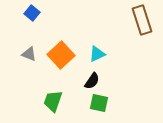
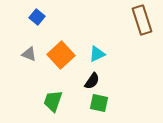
blue square: moved 5 px right, 4 px down
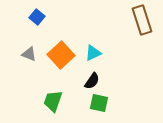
cyan triangle: moved 4 px left, 1 px up
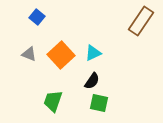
brown rectangle: moved 1 px left, 1 px down; rotated 52 degrees clockwise
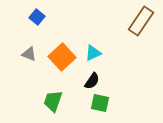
orange square: moved 1 px right, 2 px down
green square: moved 1 px right
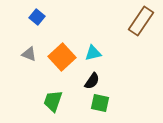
cyan triangle: rotated 12 degrees clockwise
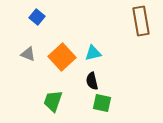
brown rectangle: rotated 44 degrees counterclockwise
gray triangle: moved 1 px left
black semicircle: rotated 132 degrees clockwise
green square: moved 2 px right
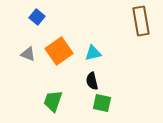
orange square: moved 3 px left, 6 px up; rotated 8 degrees clockwise
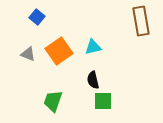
cyan triangle: moved 6 px up
black semicircle: moved 1 px right, 1 px up
green square: moved 1 px right, 2 px up; rotated 12 degrees counterclockwise
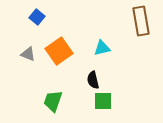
cyan triangle: moved 9 px right, 1 px down
